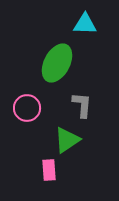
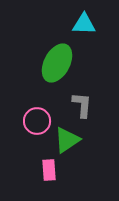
cyan triangle: moved 1 px left
pink circle: moved 10 px right, 13 px down
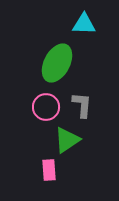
pink circle: moved 9 px right, 14 px up
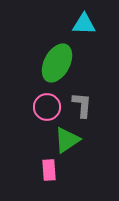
pink circle: moved 1 px right
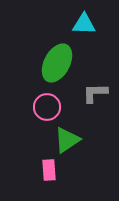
gray L-shape: moved 13 px right, 12 px up; rotated 96 degrees counterclockwise
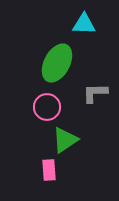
green triangle: moved 2 px left
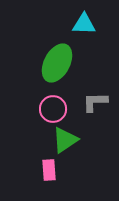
gray L-shape: moved 9 px down
pink circle: moved 6 px right, 2 px down
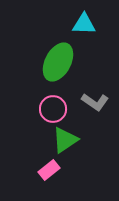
green ellipse: moved 1 px right, 1 px up
gray L-shape: rotated 144 degrees counterclockwise
pink rectangle: rotated 55 degrees clockwise
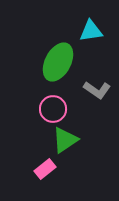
cyan triangle: moved 7 px right, 7 px down; rotated 10 degrees counterclockwise
gray L-shape: moved 2 px right, 12 px up
pink rectangle: moved 4 px left, 1 px up
